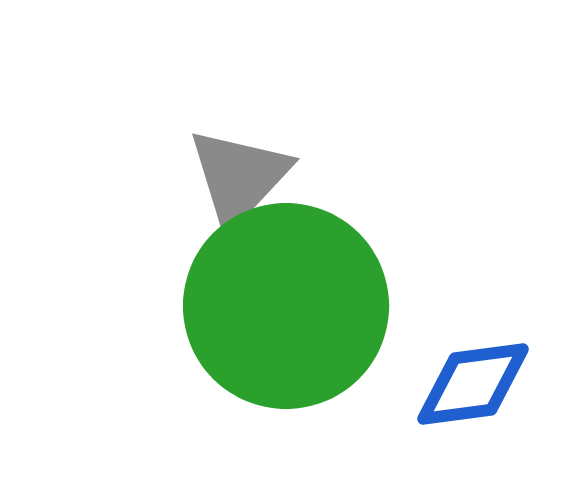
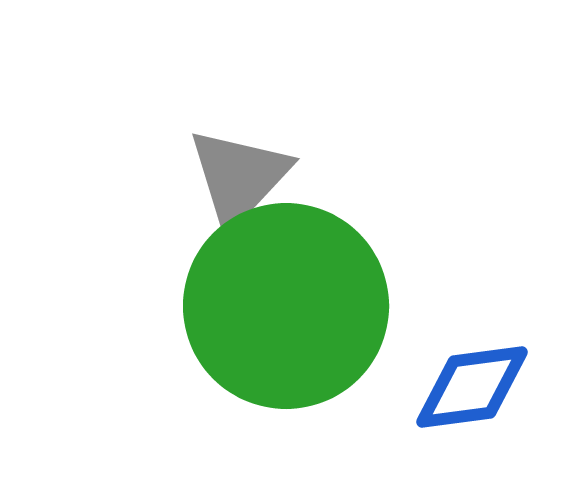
blue diamond: moved 1 px left, 3 px down
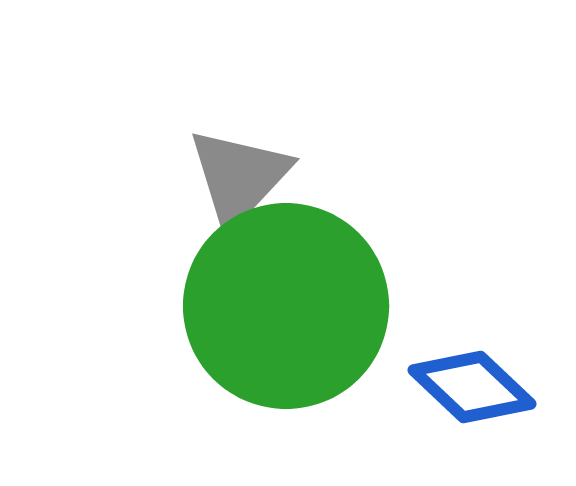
blue diamond: rotated 51 degrees clockwise
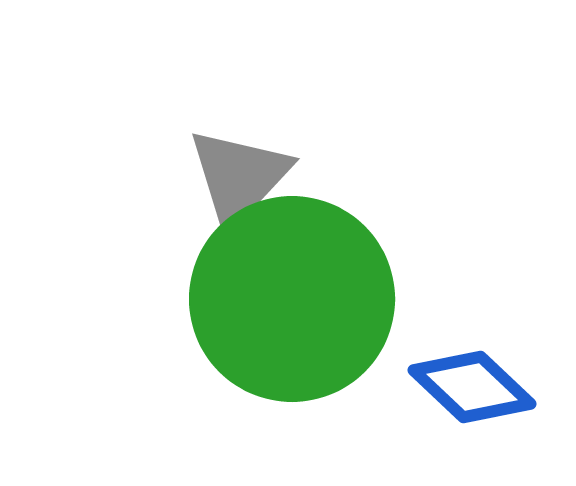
green circle: moved 6 px right, 7 px up
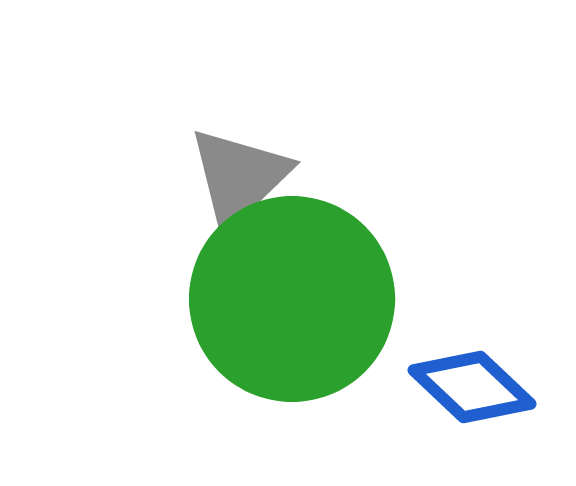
gray triangle: rotated 3 degrees clockwise
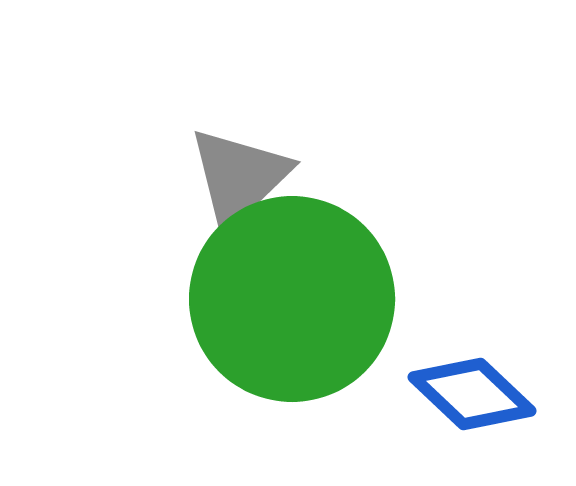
blue diamond: moved 7 px down
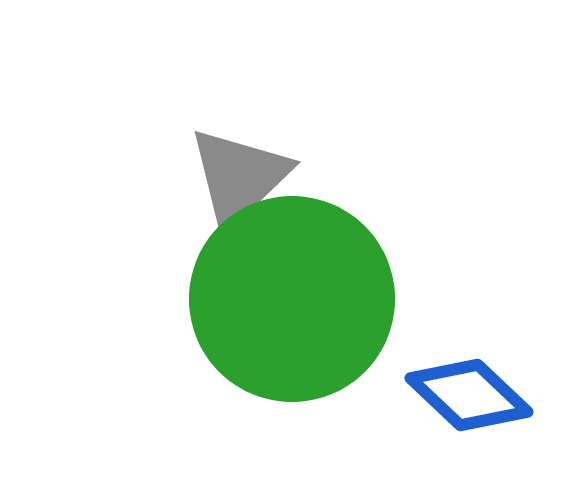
blue diamond: moved 3 px left, 1 px down
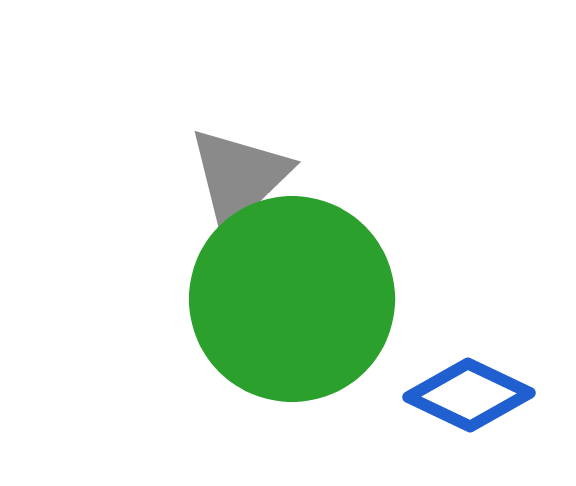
blue diamond: rotated 18 degrees counterclockwise
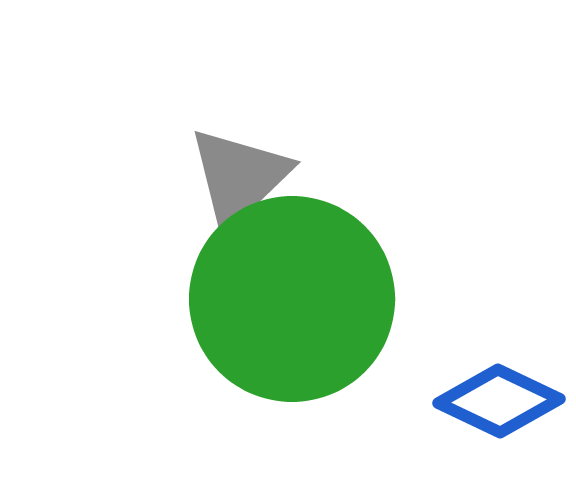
blue diamond: moved 30 px right, 6 px down
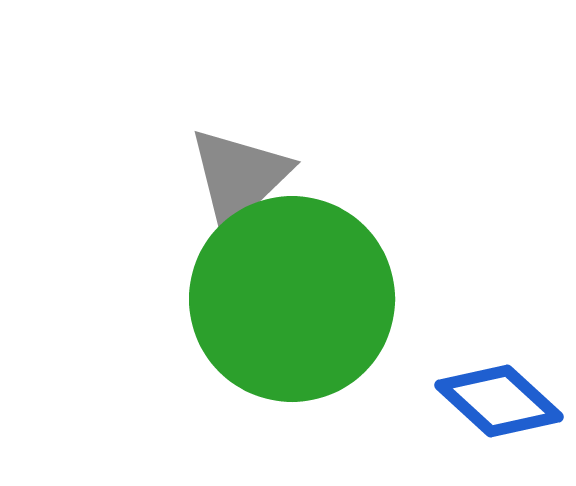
blue diamond: rotated 17 degrees clockwise
